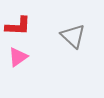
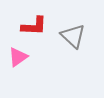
red L-shape: moved 16 px right
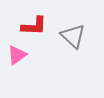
pink triangle: moved 1 px left, 2 px up
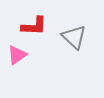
gray triangle: moved 1 px right, 1 px down
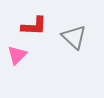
pink triangle: rotated 10 degrees counterclockwise
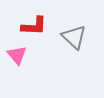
pink triangle: rotated 25 degrees counterclockwise
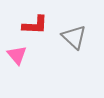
red L-shape: moved 1 px right, 1 px up
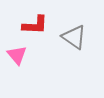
gray triangle: rotated 8 degrees counterclockwise
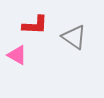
pink triangle: rotated 20 degrees counterclockwise
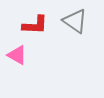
gray triangle: moved 1 px right, 16 px up
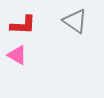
red L-shape: moved 12 px left
